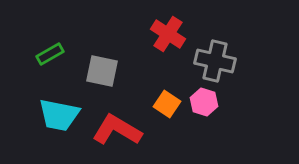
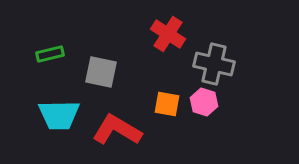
green rectangle: rotated 16 degrees clockwise
gray cross: moved 1 px left, 3 px down
gray square: moved 1 px left, 1 px down
orange square: rotated 24 degrees counterclockwise
cyan trapezoid: rotated 12 degrees counterclockwise
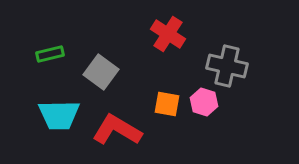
gray cross: moved 13 px right, 2 px down
gray square: rotated 24 degrees clockwise
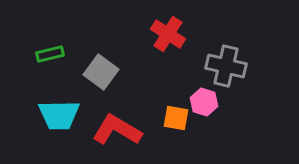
gray cross: moved 1 px left
orange square: moved 9 px right, 14 px down
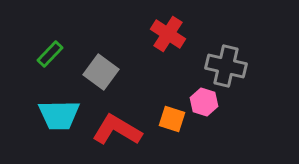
green rectangle: rotated 32 degrees counterclockwise
orange square: moved 4 px left, 1 px down; rotated 8 degrees clockwise
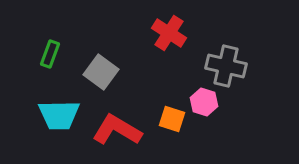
red cross: moved 1 px right, 1 px up
green rectangle: rotated 24 degrees counterclockwise
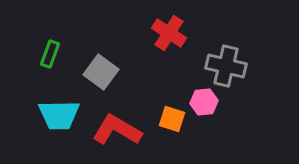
pink hexagon: rotated 24 degrees counterclockwise
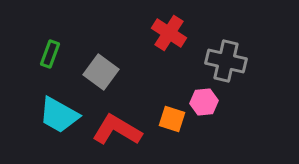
gray cross: moved 5 px up
cyan trapezoid: rotated 30 degrees clockwise
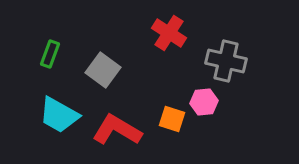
gray square: moved 2 px right, 2 px up
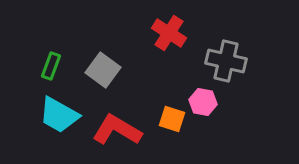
green rectangle: moved 1 px right, 12 px down
pink hexagon: moved 1 px left; rotated 16 degrees clockwise
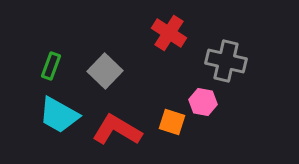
gray square: moved 2 px right, 1 px down; rotated 8 degrees clockwise
orange square: moved 3 px down
